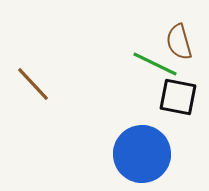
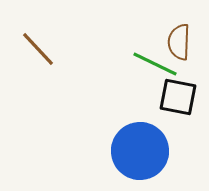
brown semicircle: rotated 18 degrees clockwise
brown line: moved 5 px right, 35 px up
blue circle: moved 2 px left, 3 px up
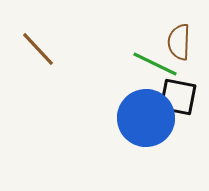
blue circle: moved 6 px right, 33 px up
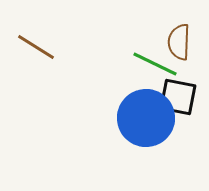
brown line: moved 2 px left, 2 px up; rotated 15 degrees counterclockwise
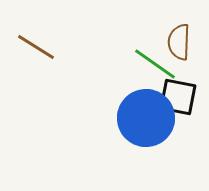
green line: rotated 9 degrees clockwise
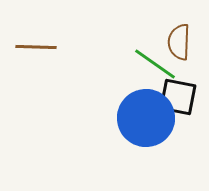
brown line: rotated 30 degrees counterclockwise
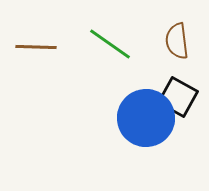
brown semicircle: moved 2 px left, 1 px up; rotated 9 degrees counterclockwise
green line: moved 45 px left, 20 px up
black square: rotated 18 degrees clockwise
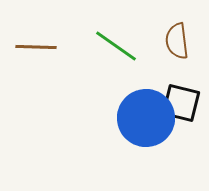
green line: moved 6 px right, 2 px down
black square: moved 3 px right, 6 px down; rotated 15 degrees counterclockwise
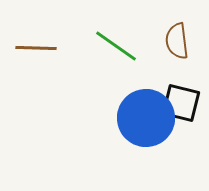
brown line: moved 1 px down
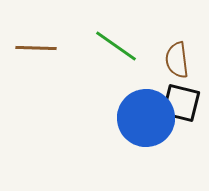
brown semicircle: moved 19 px down
